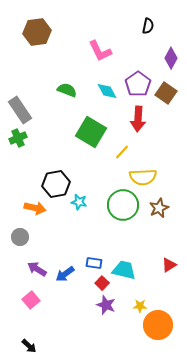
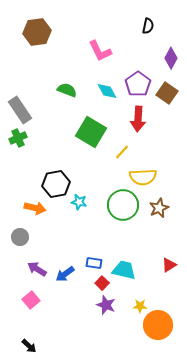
brown square: moved 1 px right
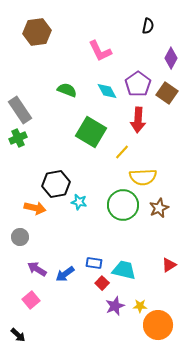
red arrow: moved 1 px down
purple star: moved 9 px right, 1 px down; rotated 30 degrees clockwise
black arrow: moved 11 px left, 11 px up
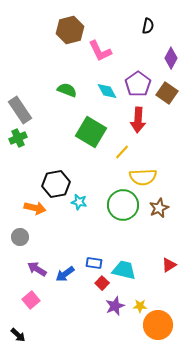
brown hexagon: moved 33 px right, 2 px up; rotated 8 degrees counterclockwise
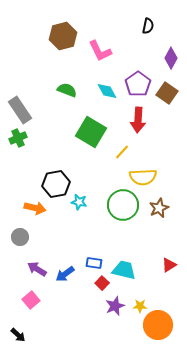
brown hexagon: moved 7 px left, 6 px down
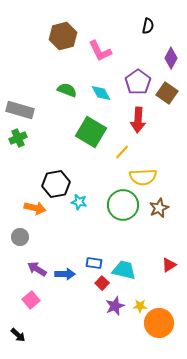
purple pentagon: moved 2 px up
cyan diamond: moved 6 px left, 2 px down
gray rectangle: rotated 40 degrees counterclockwise
blue arrow: rotated 144 degrees counterclockwise
orange circle: moved 1 px right, 2 px up
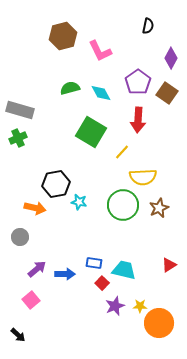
green semicircle: moved 3 px right, 2 px up; rotated 36 degrees counterclockwise
purple arrow: rotated 108 degrees clockwise
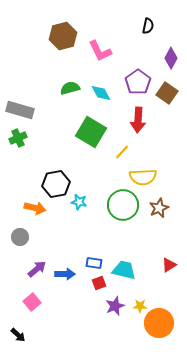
red square: moved 3 px left; rotated 24 degrees clockwise
pink square: moved 1 px right, 2 px down
